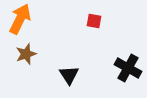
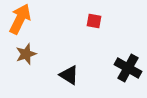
black triangle: rotated 25 degrees counterclockwise
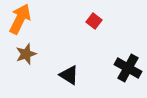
red square: rotated 28 degrees clockwise
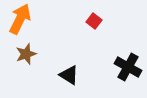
black cross: moved 1 px up
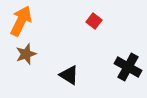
orange arrow: moved 1 px right, 2 px down
